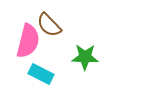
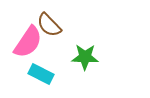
pink semicircle: moved 1 px down; rotated 20 degrees clockwise
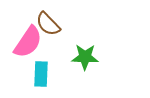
brown semicircle: moved 1 px left, 1 px up
cyan rectangle: rotated 65 degrees clockwise
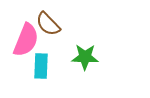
pink semicircle: moved 2 px left, 2 px up; rotated 12 degrees counterclockwise
cyan rectangle: moved 8 px up
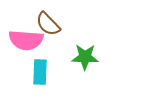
pink semicircle: rotated 72 degrees clockwise
cyan rectangle: moved 1 px left, 6 px down
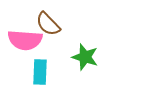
pink semicircle: moved 1 px left
green star: rotated 16 degrees clockwise
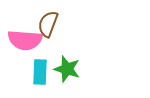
brown semicircle: rotated 64 degrees clockwise
green star: moved 18 px left, 12 px down
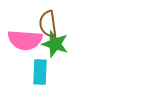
brown semicircle: rotated 28 degrees counterclockwise
green star: moved 12 px left, 25 px up
